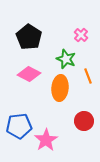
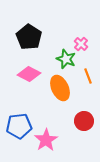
pink cross: moved 9 px down
orange ellipse: rotated 30 degrees counterclockwise
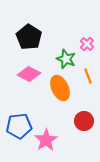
pink cross: moved 6 px right
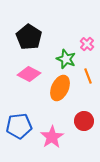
orange ellipse: rotated 50 degrees clockwise
pink star: moved 6 px right, 3 px up
